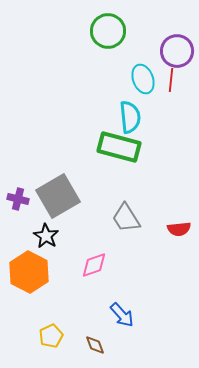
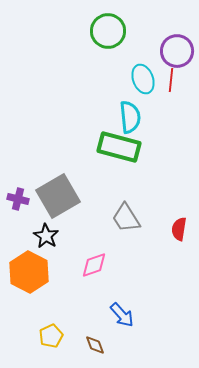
red semicircle: rotated 105 degrees clockwise
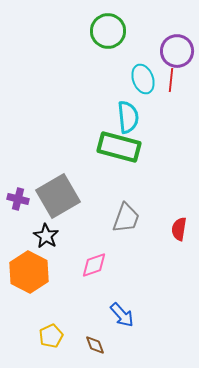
cyan semicircle: moved 2 px left
gray trapezoid: rotated 128 degrees counterclockwise
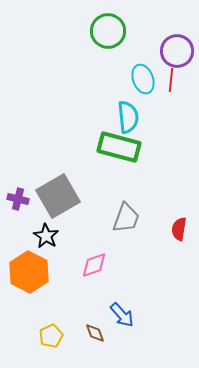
brown diamond: moved 12 px up
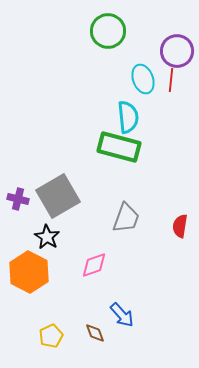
red semicircle: moved 1 px right, 3 px up
black star: moved 1 px right, 1 px down
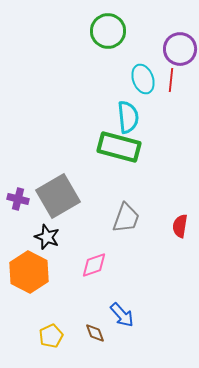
purple circle: moved 3 px right, 2 px up
black star: rotated 10 degrees counterclockwise
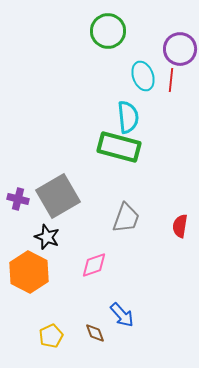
cyan ellipse: moved 3 px up
